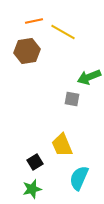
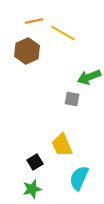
yellow line: moved 1 px down
brown hexagon: rotated 15 degrees counterclockwise
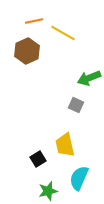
green arrow: moved 1 px down
gray square: moved 4 px right, 6 px down; rotated 14 degrees clockwise
yellow trapezoid: moved 3 px right; rotated 10 degrees clockwise
black square: moved 3 px right, 3 px up
green star: moved 16 px right, 2 px down
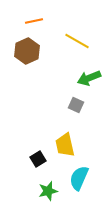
yellow line: moved 14 px right, 8 px down
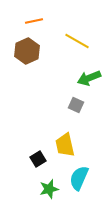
green star: moved 1 px right, 2 px up
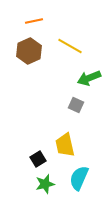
yellow line: moved 7 px left, 5 px down
brown hexagon: moved 2 px right
green star: moved 4 px left, 5 px up
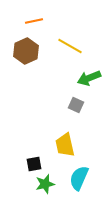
brown hexagon: moved 3 px left
black square: moved 4 px left, 5 px down; rotated 21 degrees clockwise
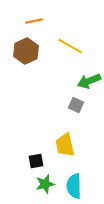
green arrow: moved 3 px down
black square: moved 2 px right, 3 px up
cyan semicircle: moved 5 px left, 8 px down; rotated 25 degrees counterclockwise
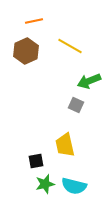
cyan semicircle: rotated 75 degrees counterclockwise
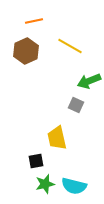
yellow trapezoid: moved 8 px left, 7 px up
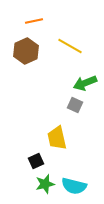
green arrow: moved 4 px left, 2 px down
gray square: moved 1 px left
black square: rotated 14 degrees counterclockwise
